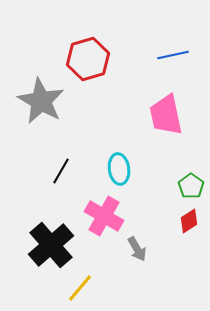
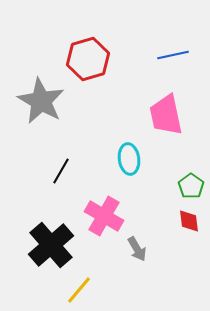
cyan ellipse: moved 10 px right, 10 px up
red diamond: rotated 65 degrees counterclockwise
yellow line: moved 1 px left, 2 px down
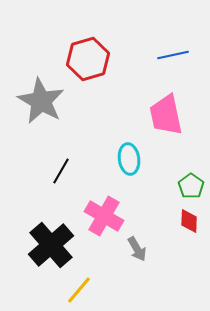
red diamond: rotated 10 degrees clockwise
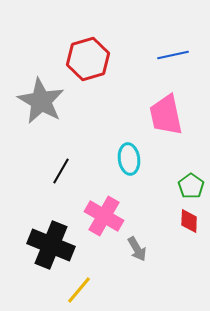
black cross: rotated 27 degrees counterclockwise
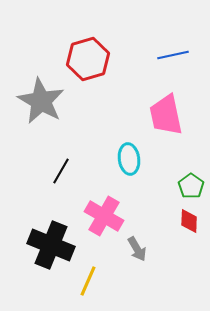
yellow line: moved 9 px right, 9 px up; rotated 16 degrees counterclockwise
